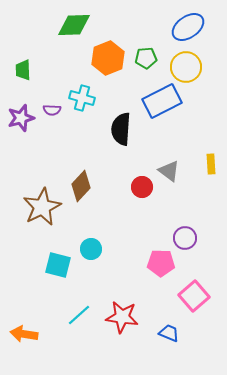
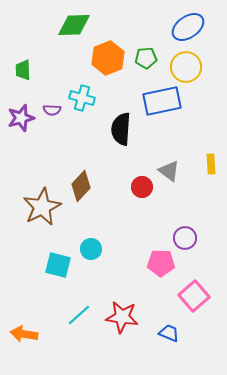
blue rectangle: rotated 15 degrees clockwise
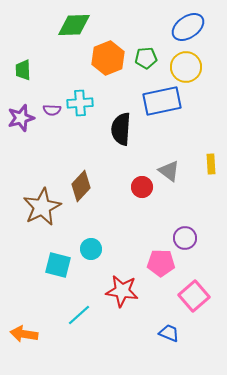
cyan cross: moved 2 px left, 5 px down; rotated 20 degrees counterclockwise
red star: moved 26 px up
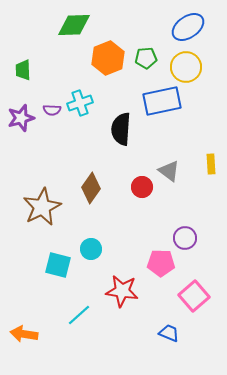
cyan cross: rotated 15 degrees counterclockwise
brown diamond: moved 10 px right, 2 px down; rotated 8 degrees counterclockwise
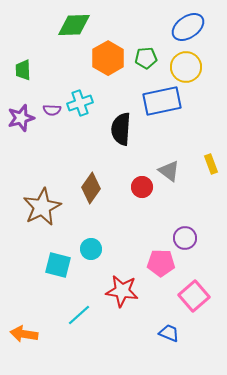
orange hexagon: rotated 8 degrees counterclockwise
yellow rectangle: rotated 18 degrees counterclockwise
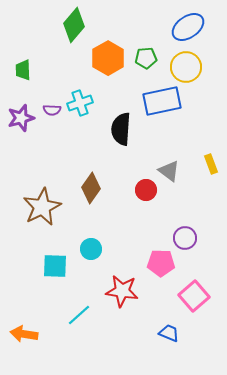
green diamond: rotated 48 degrees counterclockwise
red circle: moved 4 px right, 3 px down
cyan square: moved 3 px left, 1 px down; rotated 12 degrees counterclockwise
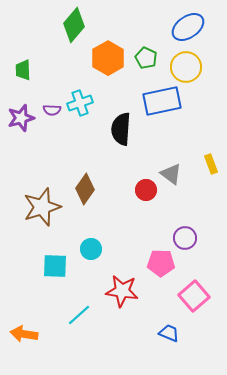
green pentagon: rotated 30 degrees clockwise
gray triangle: moved 2 px right, 3 px down
brown diamond: moved 6 px left, 1 px down
brown star: rotated 9 degrees clockwise
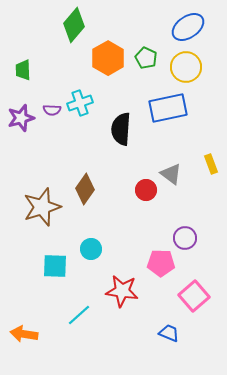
blue rectangle: moved 6 px right, 7 px down
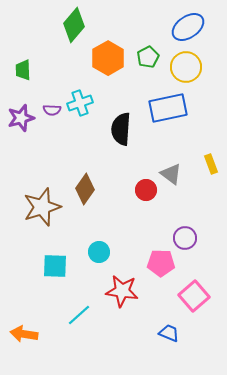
green pentagon: moved 2 px right, 1 px up; rotated 20 degrees clockwise
cyan circle: moved 8 px right, 3 px down
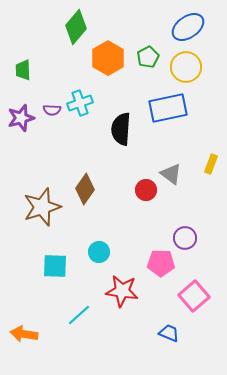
green diamond: moved 2 px right, 2 px down
yellow rectangle: rotated 42 degrees clockwise
